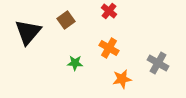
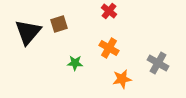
brown square: moved 7 px left, 4 px down; rotated 18 degrees clockwise
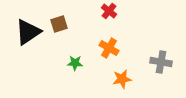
black triangle: rotated 16 degrees clockwise
gray cross: moved 3 px right, 1 px up; rotated 20 degrees counterclockwise
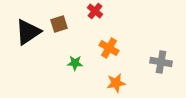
red cross: moved 14 px left
orange star: moved 6 px left, 4 px down
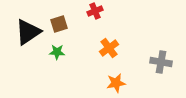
red cross: rotated 28 degrees clockwise
orange cross: rotated 24 degrees clockwise
green star: moved 18 px left, 11 px up
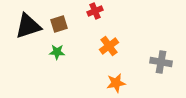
black triangle: moved 6 px up; rotated 16 degrees clockwise
orange cross: moved 2 px up
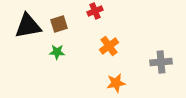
black triangle: rotated 8 degrees clockwise
gray cross: rotated 15 degrees counterclockwise
